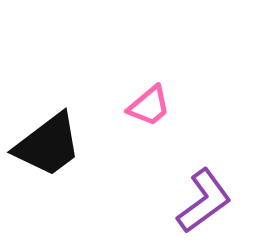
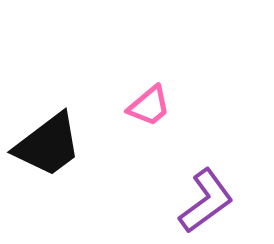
purple L-shape: moved 2 px right
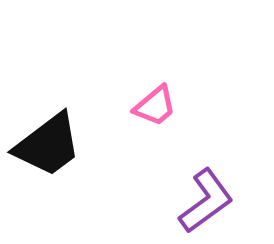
pink trapezoid: moved 6 px right
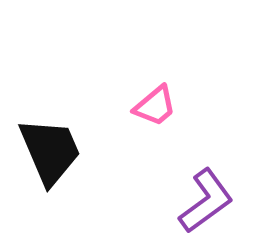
black trapezoid: moved 2 px right, 6 px down; rotated 76 degrees counterclockwise
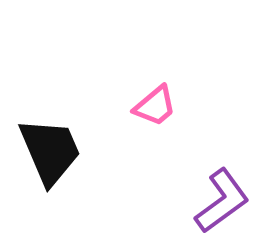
purple L-shape: moved 16 px right
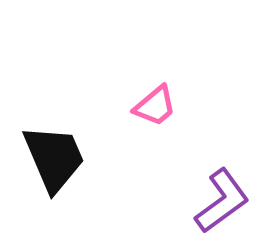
black trapezoid: moved 4 px right, 7 px down
